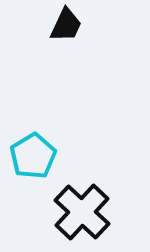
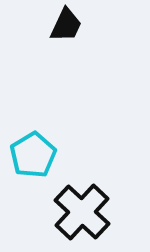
cyan pentagon: moved 1 px up
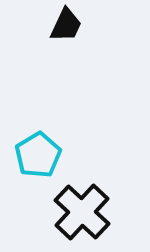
cyan pentagon: moved 5 px right
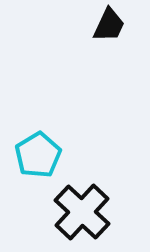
black trapezoid: moved 43 px right
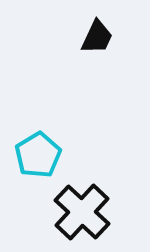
black trapezoid: moved 12 px left, 12 px down
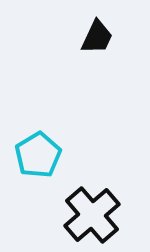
black cross: moved 10 px right, 3 px down; rotated 6 degrees clockwise
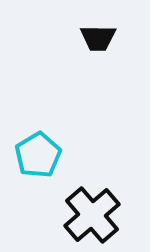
black trapezoid: moved 1 px right, 1 px down; rotated 66 degrees clockwise
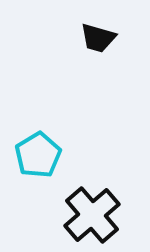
black trapezoid: rotated 15 degrees clockwise
